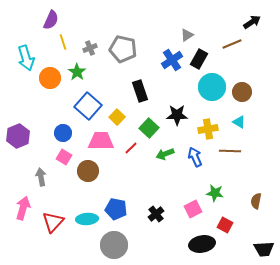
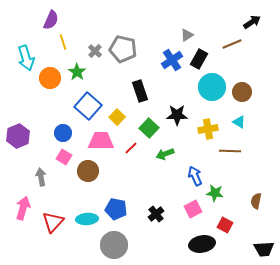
gray cross at (90, 48): moved 5 px right, 3 px down; rotated 24 degrees counterclockwise
blue arrow at (195, 157): moved 19 px down
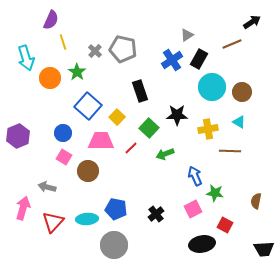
gray arrow at (41, 177): moved 6 px right, 10 px down; rotated 66 degrees counterclockwise
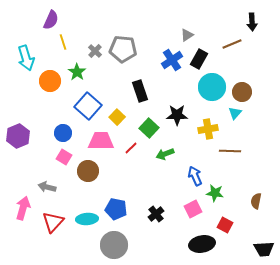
black arrow at (252, 22): rotated 120 degrees clockwise
gray pentagon at (123, 49): rotated 8 degrees counterclockwise
orange circle at (50, 78): moved 3 px down
cyan triangle at (239, 122): moved 4 px left, 9 px up; rotated 40 degrees clockwise
